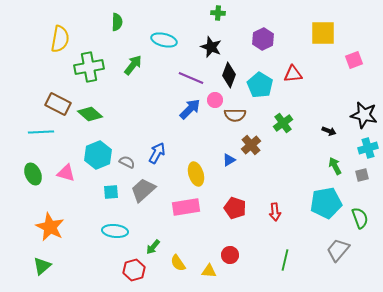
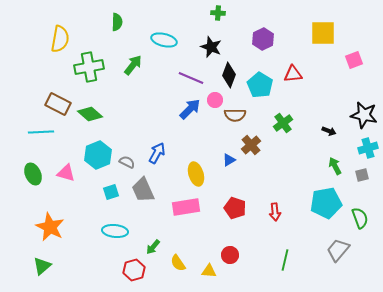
gray trapezoid at (143, 190): rotated 72 degrees counterclockwise
cyan square at (111, 192): rotated 14 degrees counterclockwise
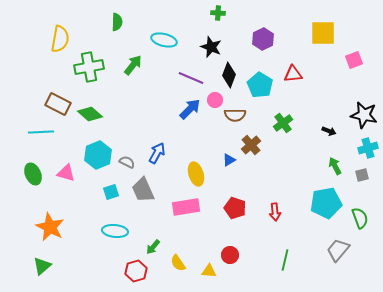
red hexagon at (134, 270): moved 2 px right, 1 px down
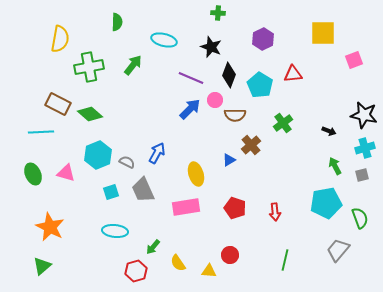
cyan cross at (368, 148): moved 3 px left
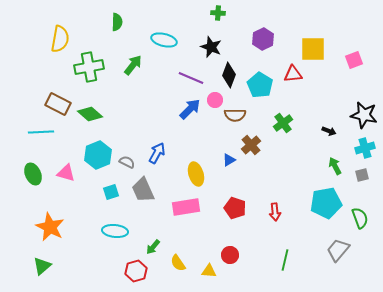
yellow square at (323, 33): moved 10 px left, 16 px down
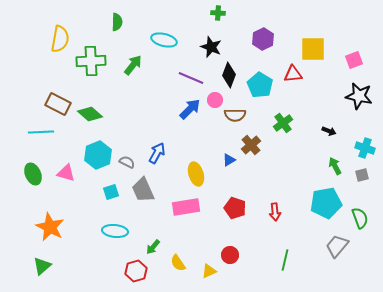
green cross at (89, 67): moved 2 px right, 6 px up; rotated 8 degrees clockwise
black star at (364, 115): moved 5 px left, 19 px up
cyan cross at (365, 148): rotated 36 degrees clockwise
gray trapezoid at (338, 250): moved 1 px left, 4 px up
yellow triangle at (209, 271): rotated 28 degrees counterclockwise
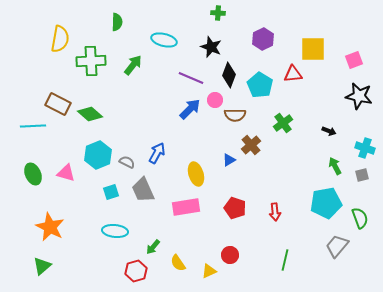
cyan line at (41, 132): moved 8 px left, 6 px up
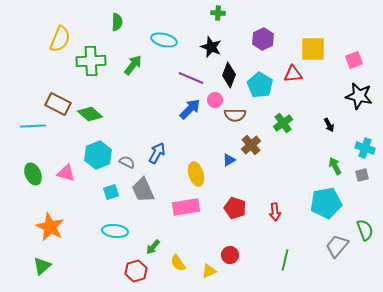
yellow semicircle at (60, 39): rotated 12 degrees clockwise
black arrow at (329, 131): moved 6 px up; rotated 40 degrees clockwise
green semicircle at (360, 218): moved 5 px right, 12 px down
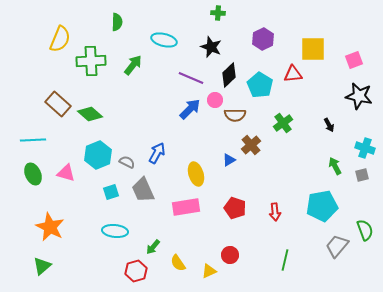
black diamond at (229, 75): rotated 25 degrees clockwise
brown rectangle at (58, 104): rotated 15 degrees clockwise
cyan line at (33, 126): moved 14 px down
cyan pentagon at (326, 203): moved 4 px left, 3 px down
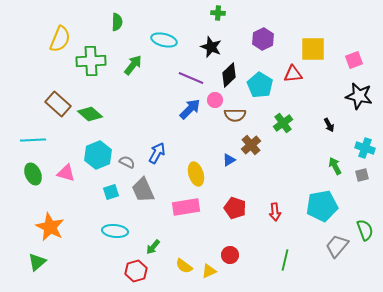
yellow semicircle at (178, 263): moved 6 px right, 3 px down; rotated 18 degrees counterclockwise
green triangle at (42, 266): moved 5 px left, 4 px up
